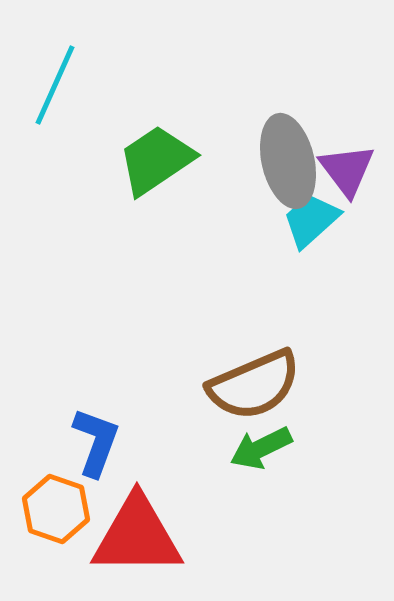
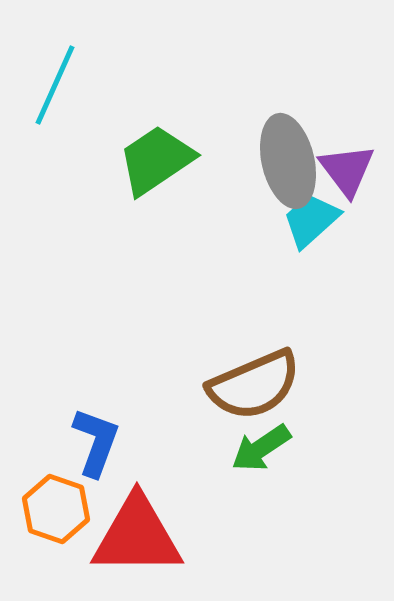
green arrow: rotated 8 degrees counterclockwise
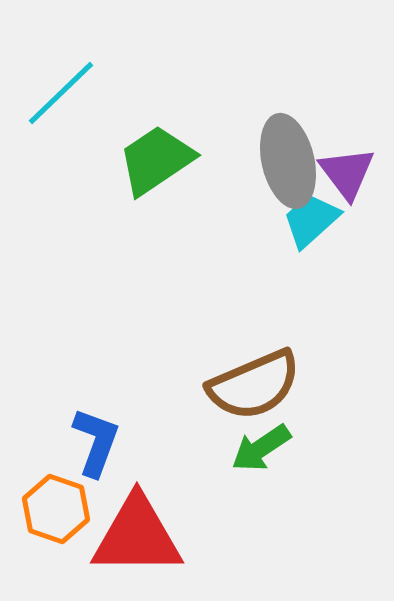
cyan line: moved 6 px right, 8 px down; rotated 22 degrees clockwise
purple triangle: moved 3 px down
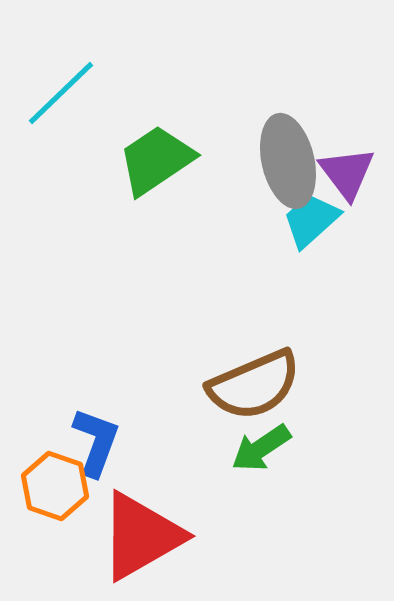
orange hexagon: moved 1 px left, 23 px up
red triangle: moved 4 px right; rotated 30 degrees counterclockwise
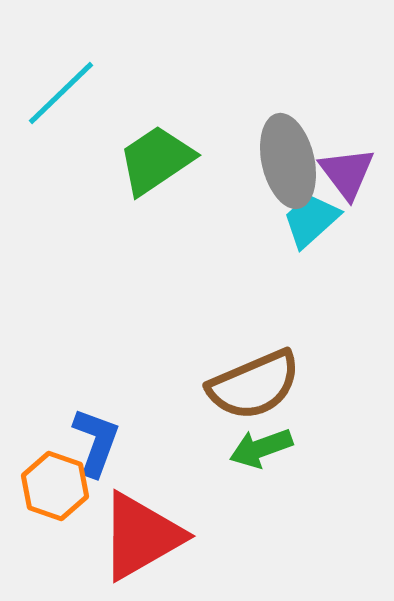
green arrow: rotated 14 degrees clockwise
